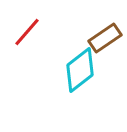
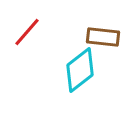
brown rectangle: moved 2 px left, 1 px up; rotated 40 degrees clockwise
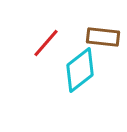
red line: moved 19 px right, 11 px down
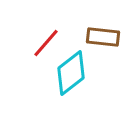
cyan diamond: moved 9 px left, 3 px down
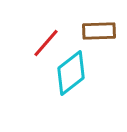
brown rectangle: moved 4 px left, 6 px up; rotated 8 degrees counterclockwise
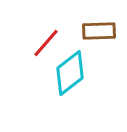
cyan diamond: moved 1 px left
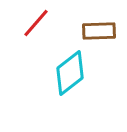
red line: moved 10 px left, 20 px up
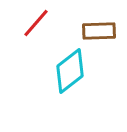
cyan diamond: moved 2 px up
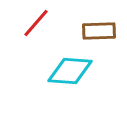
cyan diamond: rotated 42 degrees clockwise
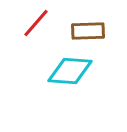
brown rectangle: moved 11 px left
